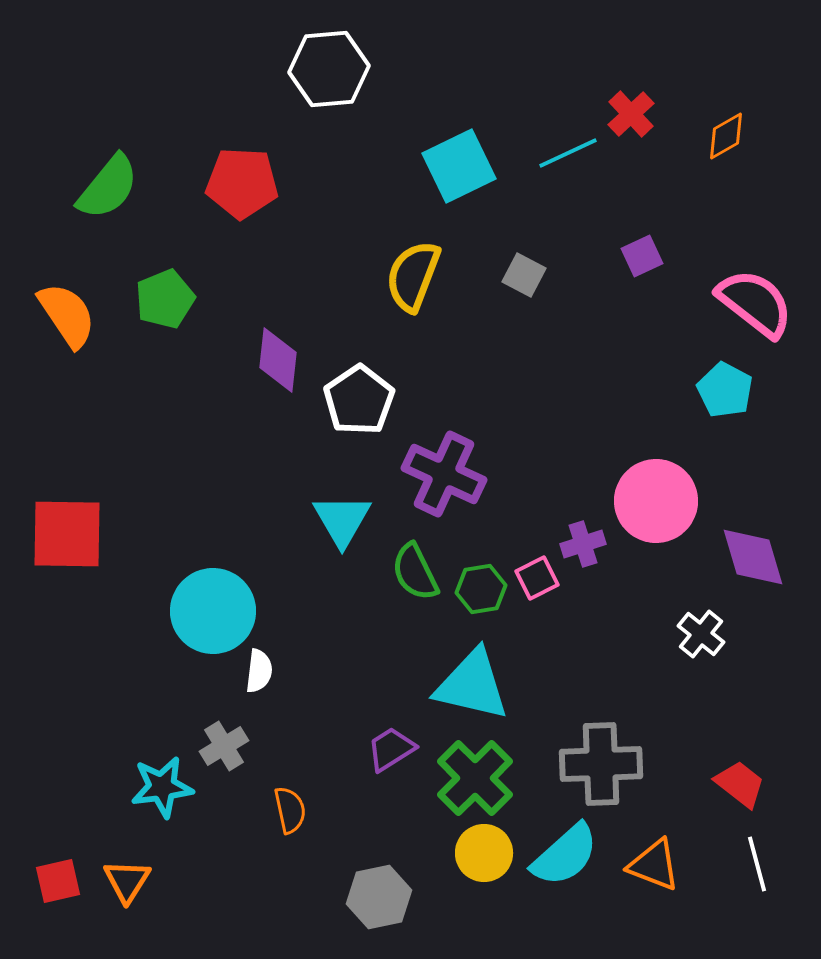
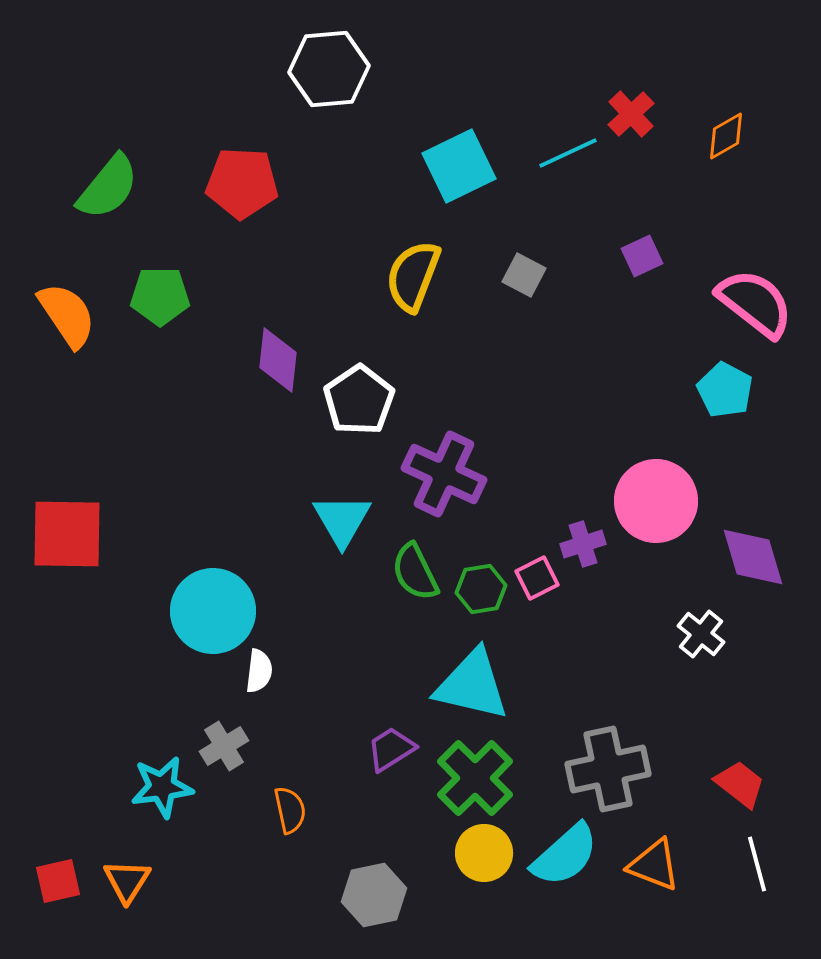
green pentagon at (165, 299): moved 5 px left, 3 px up; rotated 22 degrees clockwise
gray cross at (601, 764): moved 7 px right, 5 px down; rotated 10 degrees counterclockwise
gray hexagon at (379, 897): moved 5 px left, 2 px up
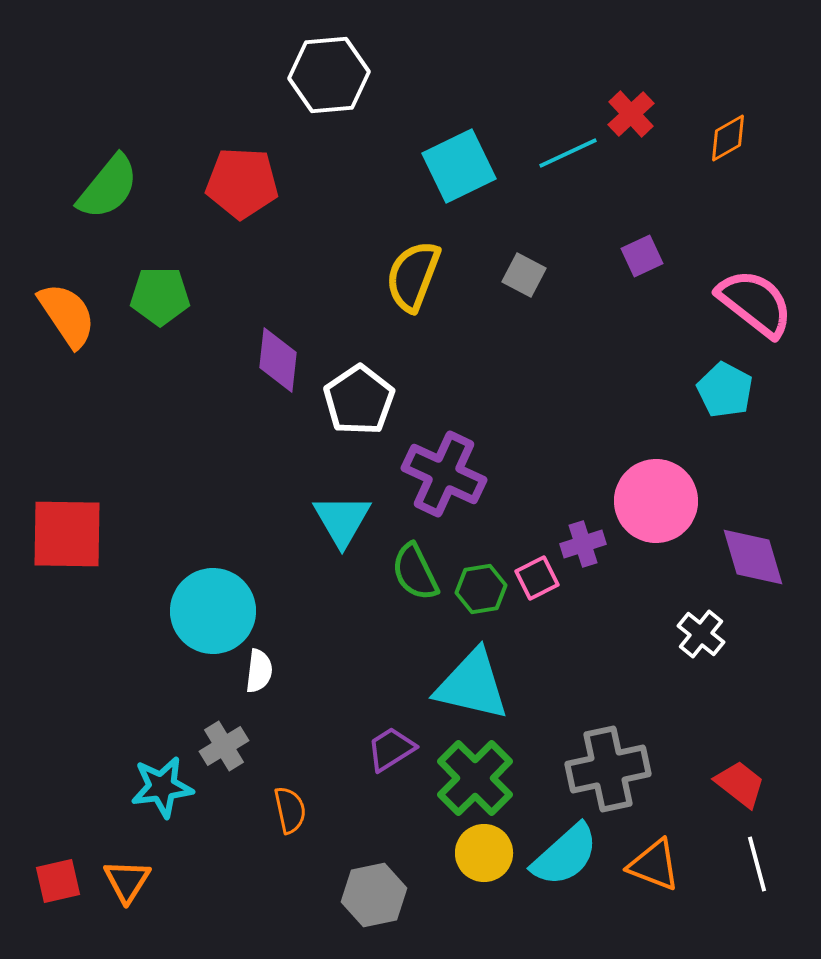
white hexagon at (329, 69): moved 6 px down
orange diamond at (726, 136): moved 2 px right, 2 px down
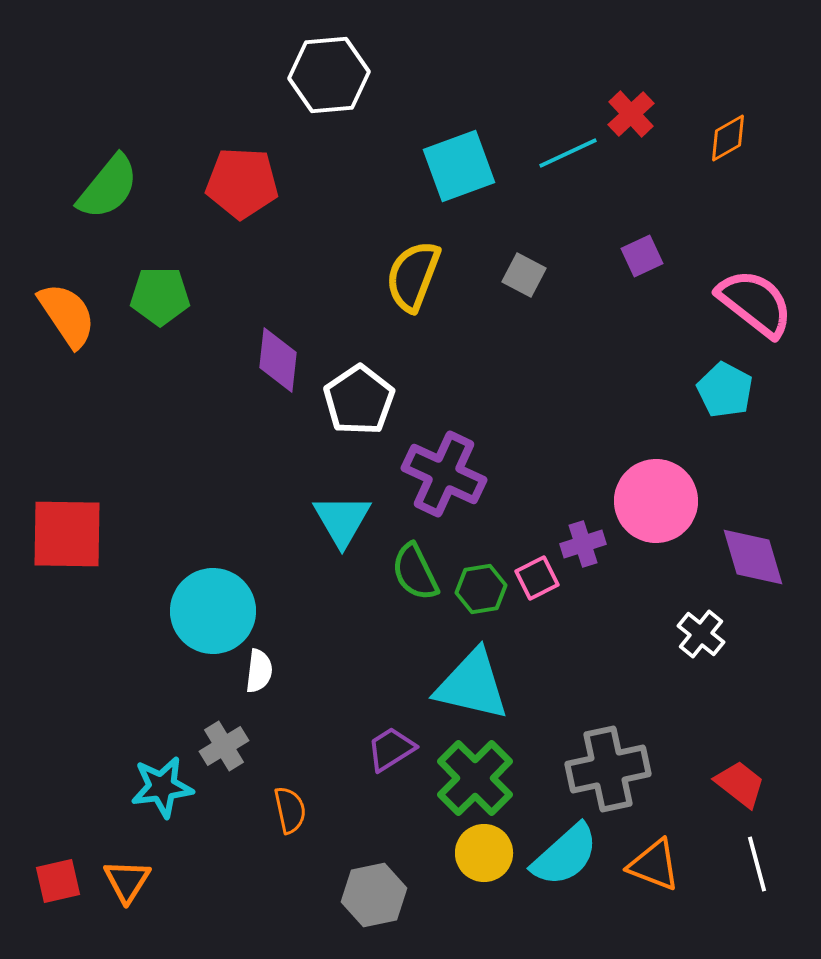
cyan square at (459, 166): rotated 6 degrees clockwise
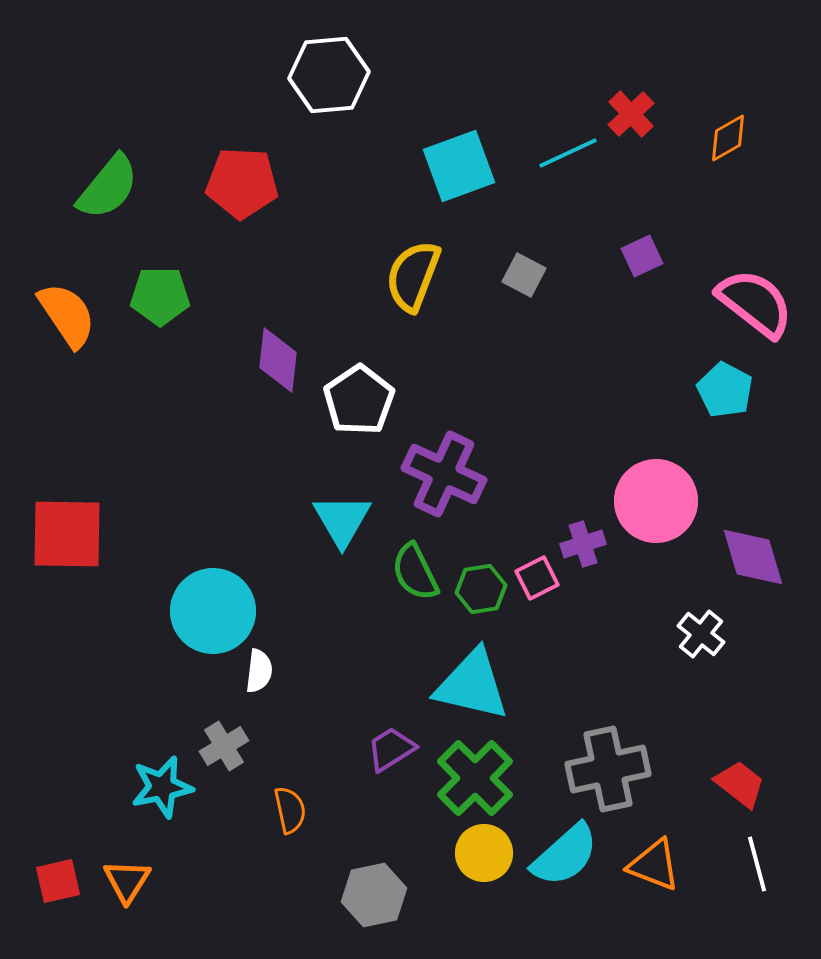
cyan star at (162, 787): rotated 4 degrees counterclockwise
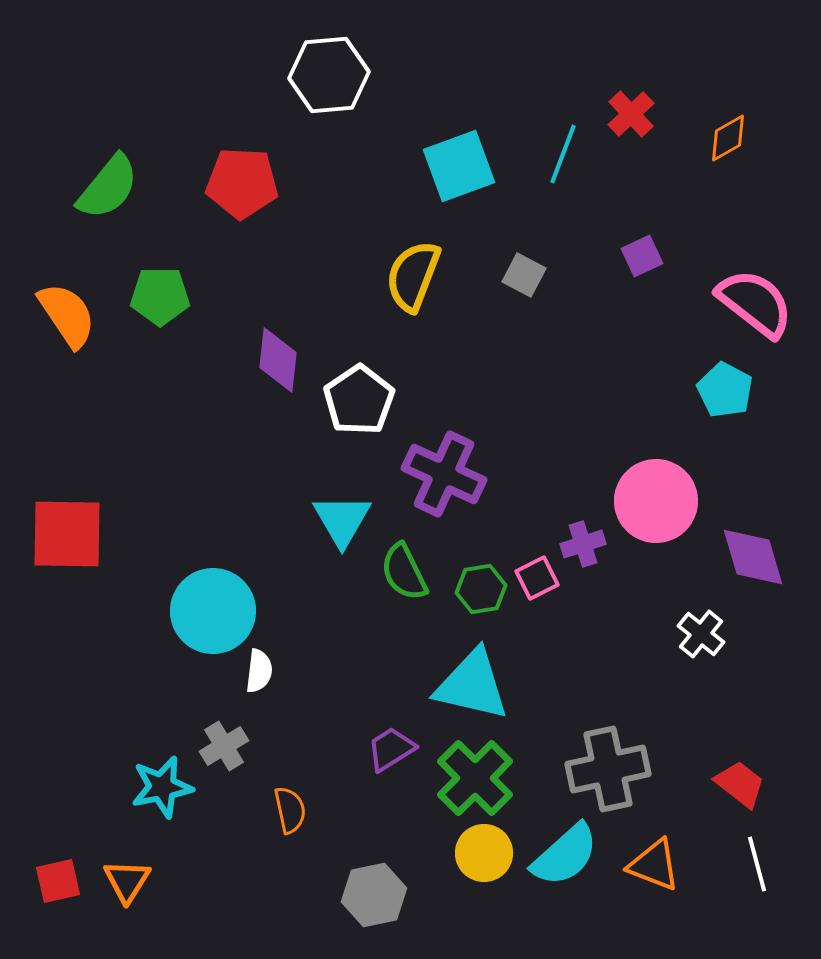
cyan line at (568, 153): moved 5 px left, 1 px down; rotated 44 degrees counterclockwise
green semicircle at (415, 572): moved 11 px left
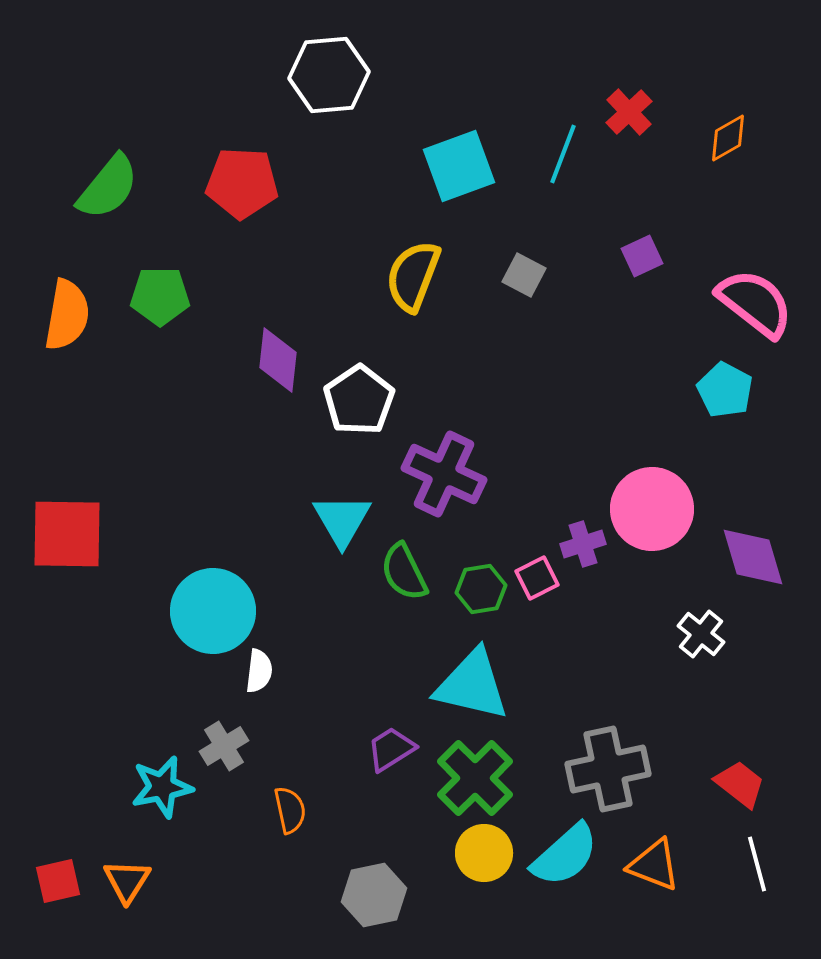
red cross at (631, 114): moved 2 px left, 2 px up
orange semicircle at (67, 315): rotated 44 degrees clockwise
pink circle at (656, 501): moved 4 px left, 8 px down
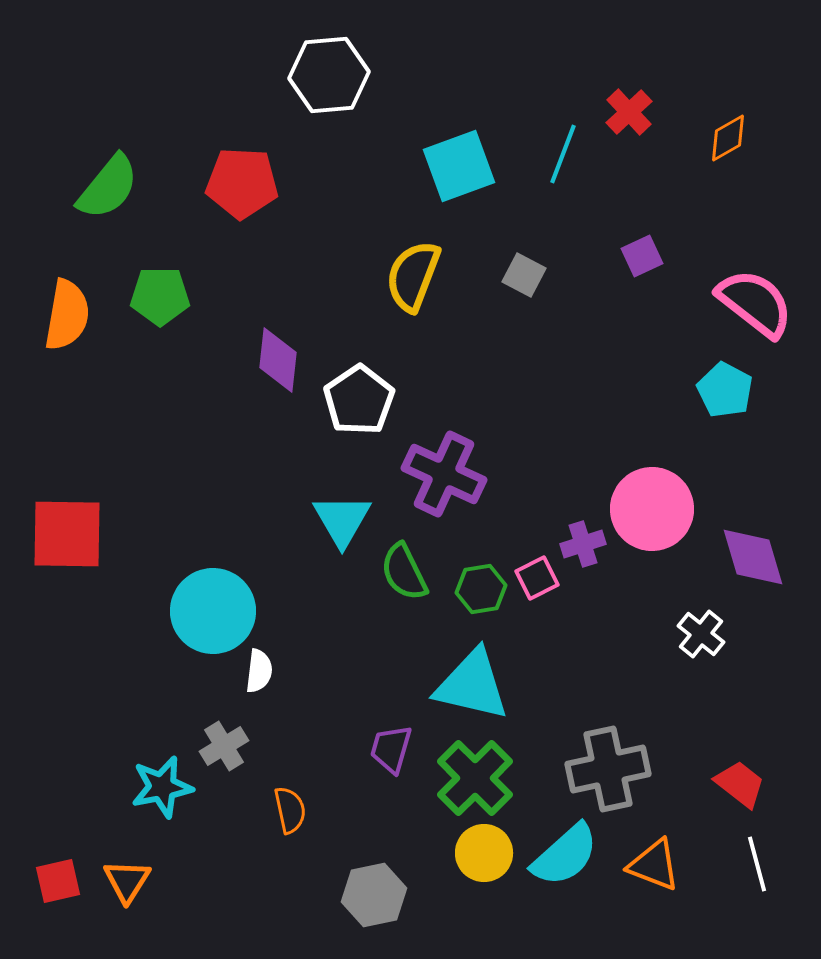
purple trapezoid at (391, 749): rotated 42 degrees counterclockwise
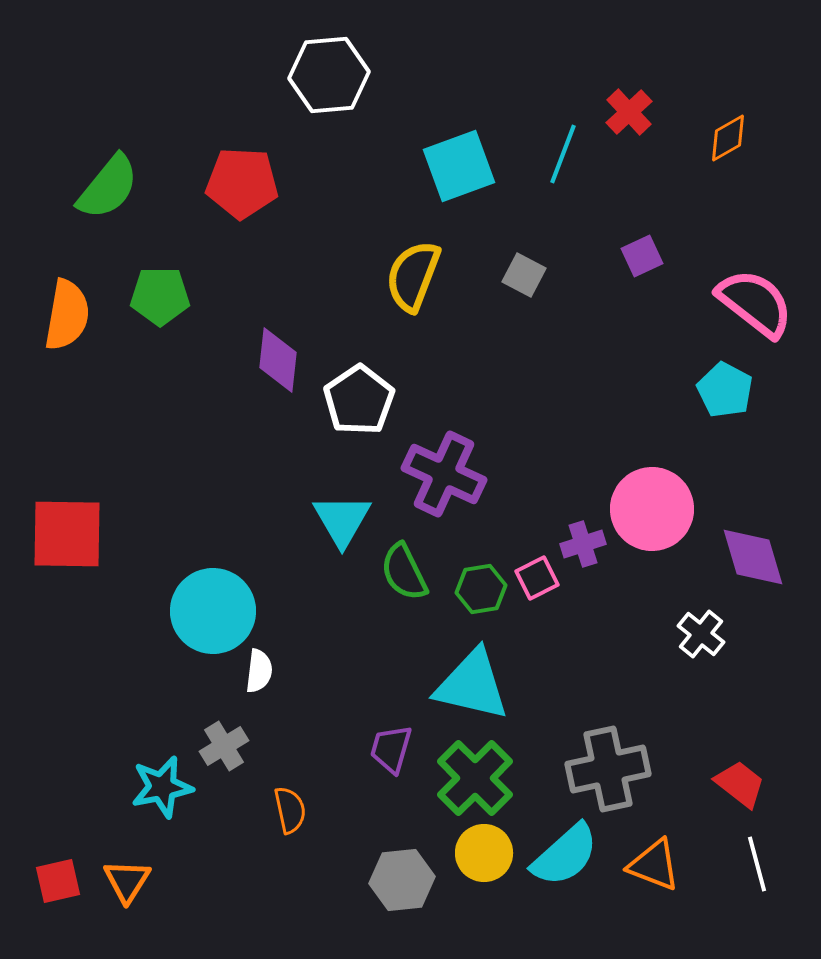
gray hexagon at (374, 895): moved 28 px right, 15 px up; rotated 6 degrees clockwise
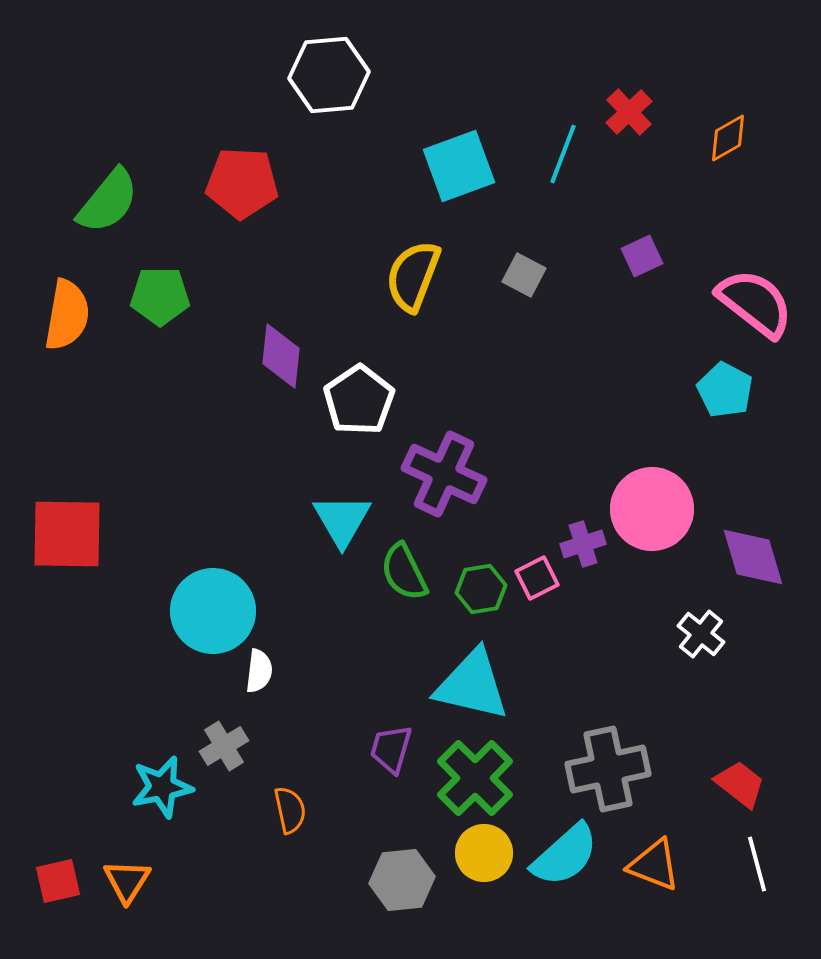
green semicircle at (108, 187): moved 14 px down
purple diamond at (278, 360): moved 3 px right, 4 px up
